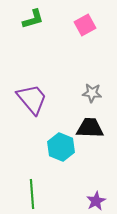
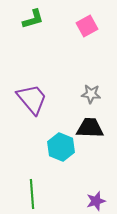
pink square: moved 2 px right, 1 px down
gray star: moved 1 px left, 1 px down
purple star: rotated 12 degrees clockwise
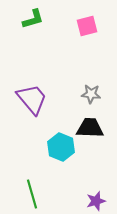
pink square: rotated 15 degrees clockwise
green line: rotated 12 degrees counterclockwise
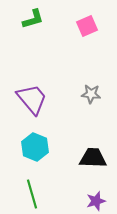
pink square: rotated 10 degrees counterclockwise
black trapezoid: moved 3 px right, 30 px down
cyan hexagon: moved 26 px left
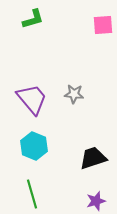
pink square: moved 16 px right, 1 px up; rotated 20 degrees clockwise
gray star: moved 17 px left
cyan hexagon: moved 1 px left, 1 px up
black trapezoid: rotated 20 degrees counterclockwise
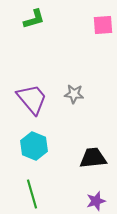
green L-shape: moved 1 px right
black trapezoid: rotated 12 degrees clockwise
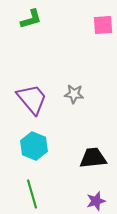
green L-shape: moved 3 px left
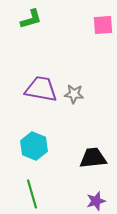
purple trapezoid: moved 9 px right, 10 px up; rotated 40 degrees counterclockwise
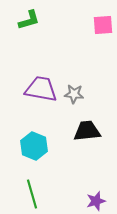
green L-shape: moved 2 px left, 1 px down
black trapezoid: moved 6 px left, 27 px up
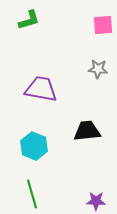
gray star: moved 24 px right, 25 px up
purple star: rotated 18 degrees clockwise
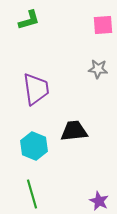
purple trapezoid: moved 5 px left; rotated 72 degrees clockwise
black trapezoid: moved 13 px left
purple star: moved 3 px right; rotated 24 degrees clockwise
